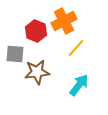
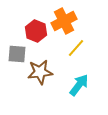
gray square: moved 2 px right
brown star: moved 3 px right
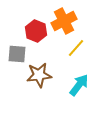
brown star: moved 1 px left, 3 px down
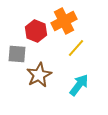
brown star: rotated 20 degrees counterclockwise
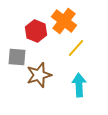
orange cross: rotated 25 degrees counterclockwise
gray square: moved 3 px down
brown star: rotated 10 degrees clockwise
cyan arrow: rotated 40 degrees counterclockwise
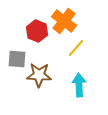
red hexagon: moved 1 px right
gray square: moved 2 px down
brown star: rotated 20 degrees clockwise
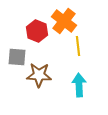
yellow line: moved 2 px right, 2 px up; rotated 48 degrees counterclockwise
gray square: moved 2 px up
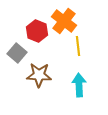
gray square: moved 4 px up; rotated 36 degrees clockwise
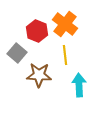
orange cross: moved 1 px right, 3 px down
yellow line: moved 13 px left, 9 px down
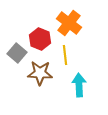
orange cross: moved 4 px right, 1 px up
red hexagon: moved 3 px right, 8 px down
brown star: moved 1 px right, 2 px up
